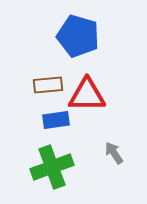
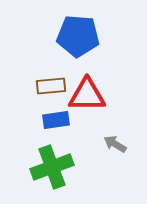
blue pentagon: rotated 12 degrees counterclockwise
brown rectangle: moved 3 px right, 1 px down
gray arrow: moved 1 px right, 9 px up; rotated 25 degrees counterclockwise
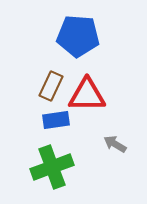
brown rectangle: rotated 60 degrees counterclockwise
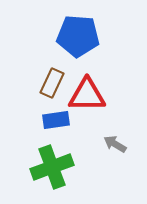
brown rectangle: moved 1 px right, 3 px up
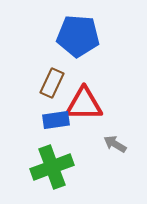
red triangle: moved 3 px left, 9 px down
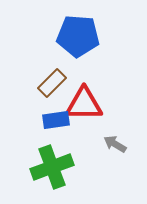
brown rectangle: rotated 20 degrees clockwise
